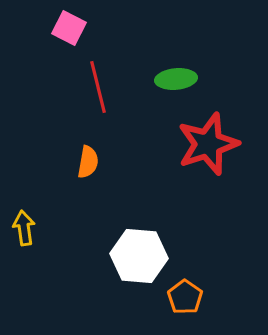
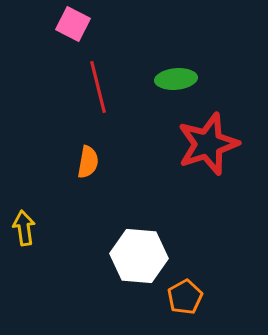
pink square: moved 4 px right, 4 px up
orange pentagon: rotated 8 degrees clockwise
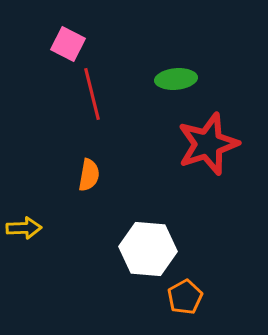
pink square: moved 5 px left, 20 px down
red line: moved 6 px left, 7 px down
orange semicircle: moved 1 px right, 13 px down
yellow arrow: rotated 96 degrees clockwise
white hexagon: moved 9 px right, 7 px up
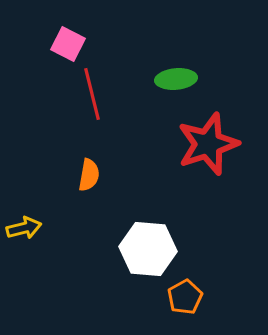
yellow arrow: rotated 12 degrees counterclockwise
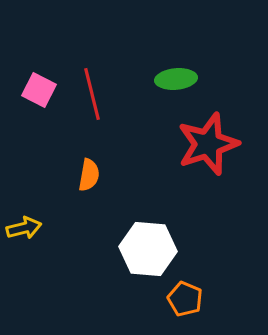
pink square: moved 29 px left, 46 px down
orange pentagon: moved 2 px down; rotated 20 degrees counterclockwise
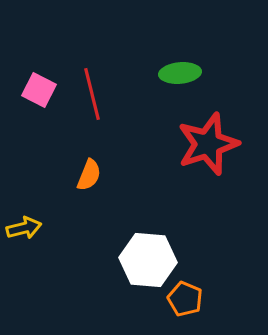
green ellipse: moved 4 px right, 6 px up
orange semicircle: rotated 12 degrees clockwise
white hexagon: moved 11 px down
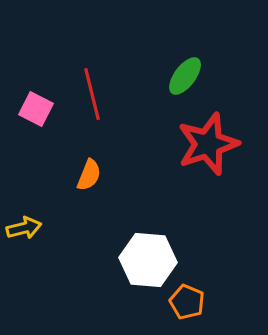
green ellipse: moved 5 px right, 3 px down; rotated 48 degrees counterclockwise
pink square: moved 3 px left, 19 px down
orange pentagon: moved 2 px right, 3 px down
